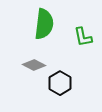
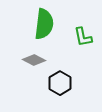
gray diamond: moved 5 px up
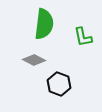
black hexagon: moved 1 px left, 1 px down; rotated 10 degrees counterclockwise
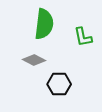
black hexagon: rotated 20 degrees counterclockwise
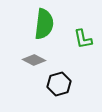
green L-shape: moved 2 px down
black hexagon: rotated 15 degrees counterclockwise
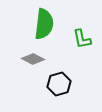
green L-shape: moved 1 px left
gray diamond: moved 1 px left, 1 px up
